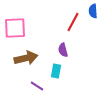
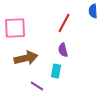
red line: moved 9 px left, 1 px down
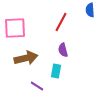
blue semicircle: moved 3 px left, 1 px up
red line: moved 3 px left, 1 px up
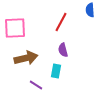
purple line: moved 1 px left, 1 px up
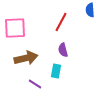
purple line: moved 1 px left, 1 px up
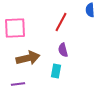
brown arrow: moved 2 px right
purple line: moved 17 px left; rotated 40 degrees counterclockwise
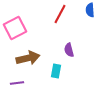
red line: moved 1 px left, 8 px up
pink square: rotated 25 degrees counterclockwise
purple semicircle: moved 6 px right
purple line: moved 1 px left, 1 px up
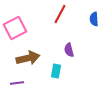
blue semicircle: moved 4 px right, 9 px down
